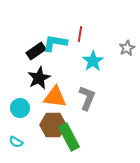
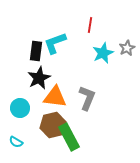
red line: moved 10 px right, 9 px up
cyan L-shape: rotated 30 degrees counterclockwise
black rectangle: rotated 48 degrees counterclockwise
cyan star: moved 10 px right, 8 px up; rotated 10 degrees clockwise
brown hexagon: rotated 15 degrees counterclockwise
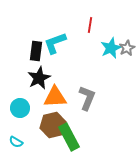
cyan star: moved 8 px right, 5 px up
orange triangle: rotated 10 degrees counterclockwise
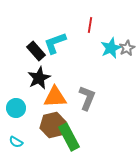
black rectangle: rotated 48 degrees counterclockwise
cyan circle: moved 4 px left
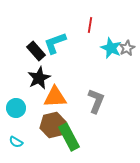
cyan star: rotated 25 degrees counterclockwise
gray L-shape: moved 9 px right, 3 px down
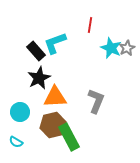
cyan circle: moved 4 px right, 4 px down
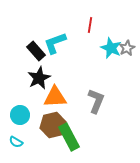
cyan circle: moved 3 px down
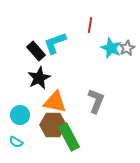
orange triangle: moved 5 px down; rotated 15 degrees clockwise
brown hexagon: rotated 15 degrees clockwise
